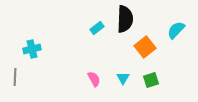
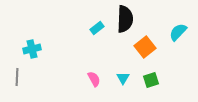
cyan semicircle: moved 2 px right, 2 px down
gray line: moved 2 px right
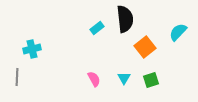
black semicircle: rotated 8 degrees counterclockwise
cyan triangle: moved 1 px right
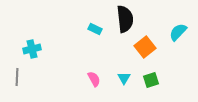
cyan rectangle: moved 2 px left, 1 px down; rotated 64 degrees clockwise
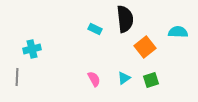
cyan semicircle: rotated 48 degrees clockwise
cyan triangle: rotated 24 degrees clockwise
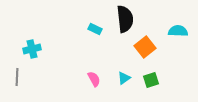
cyan semicircle: moved 1 px up
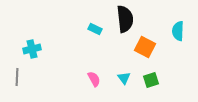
cyan semicircle: rotated 90 degrees counterclockwise
orange square: rotated 25 degrees counterclockwise
cyan triangle: rotated 32 degrees counterclockwise
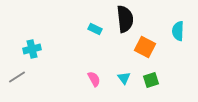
gray line: rotated 54 degrees clockwise
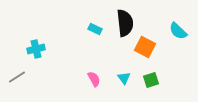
black semicircle: moved 4 px down
cyan semicircle: rotated 48 degrees counterclockwise
cyan cross: moved 4 px right
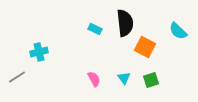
cyan cross: moved 3 px right, 3 px down
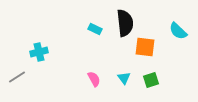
orange square: rotated 20 degrees counterclockwise
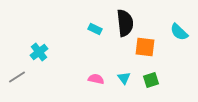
cyan semicircle: moved 1 px right, 1 px down
cyan cross: rotated 24 degrees counterclockwise
pink semicircle: moved 2 px right; rotated 49 degrees counterclockwise
